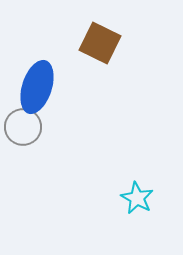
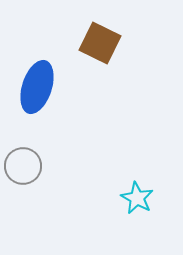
gray circle: moved 39 px down
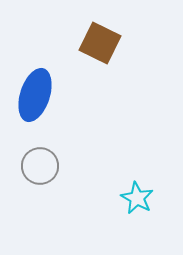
blue ellipse: moved 2 px left, 8 px down
gray circle: moved 17 px right
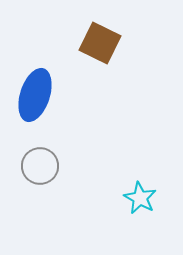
cyan star: moved 3 px right
